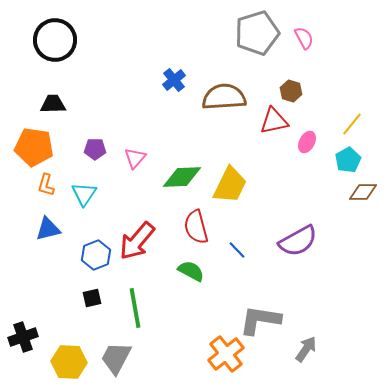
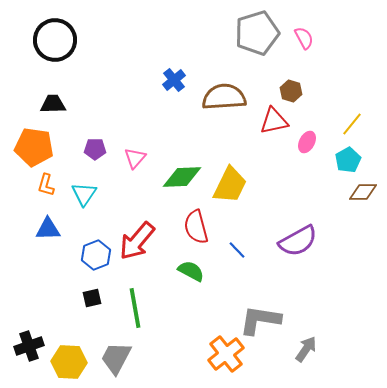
blue triangle: rotated 12 degrees clockwise
black cross: moved 6 px right, 9 px down
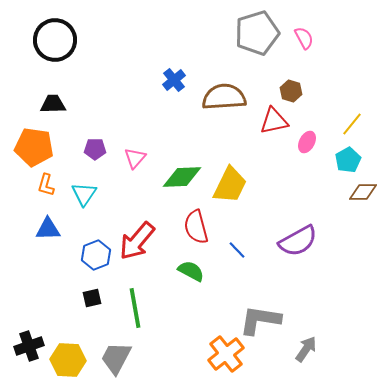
yellow hexagon: moved 1 px left, 2 px up
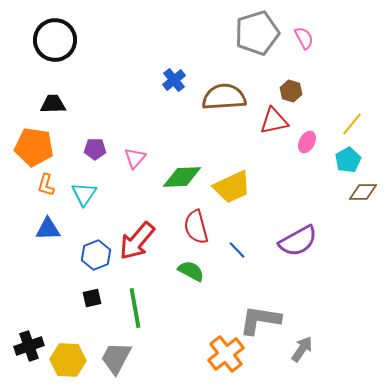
yellow trapezoid: moved 2 px right, 2 px down; rotated 39 degrees clockwise
gray arrow: moved 4 px left
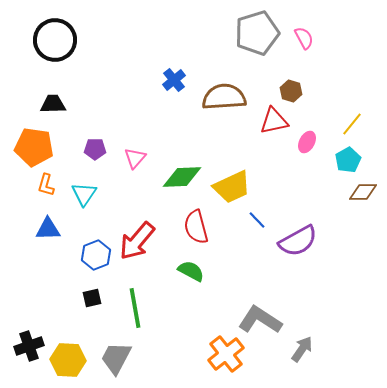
blue line: moved 20 px right, 30 px up
gray L-shape: rotated 24 degrees clockwise
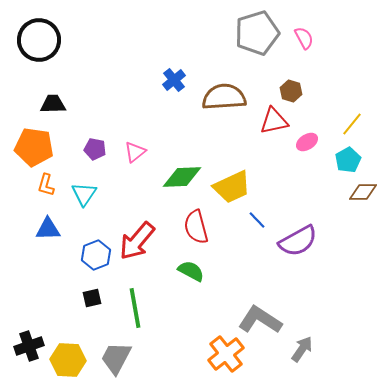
black circle: moved 16 px left
pink ellipse: rotated 30 degrees clockwise
purple pentagon: rotated 10 degrees clockwise
pink triangle: moved 6 px up; rotated 10 degrees clockwise
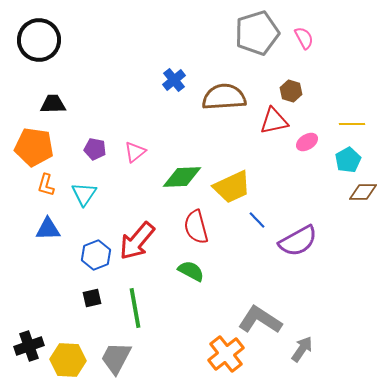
yellow line: rotated 50 degrees clockwise
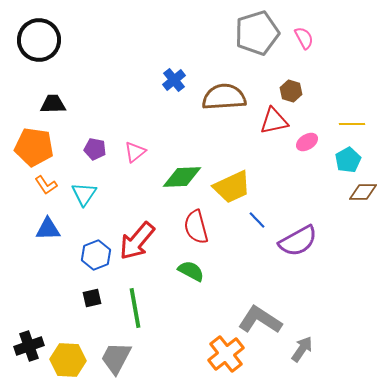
orange L-shape: rotated 50 degrees counterclockwise
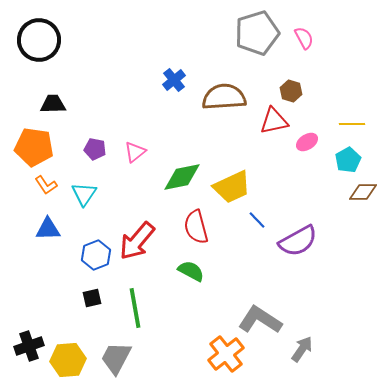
green diamond: rotated 9 degrees counterclockwise
yellow hexagon: rotated 8 degrees counterclockwise
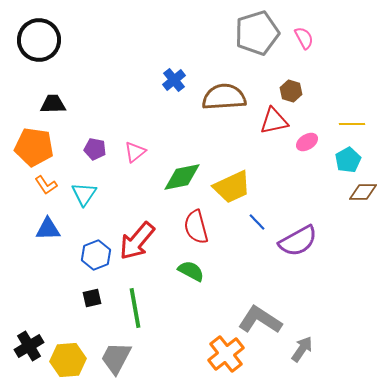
blue line: moved 2 px down
black cross: rotated 12 degrees counterclockwise
